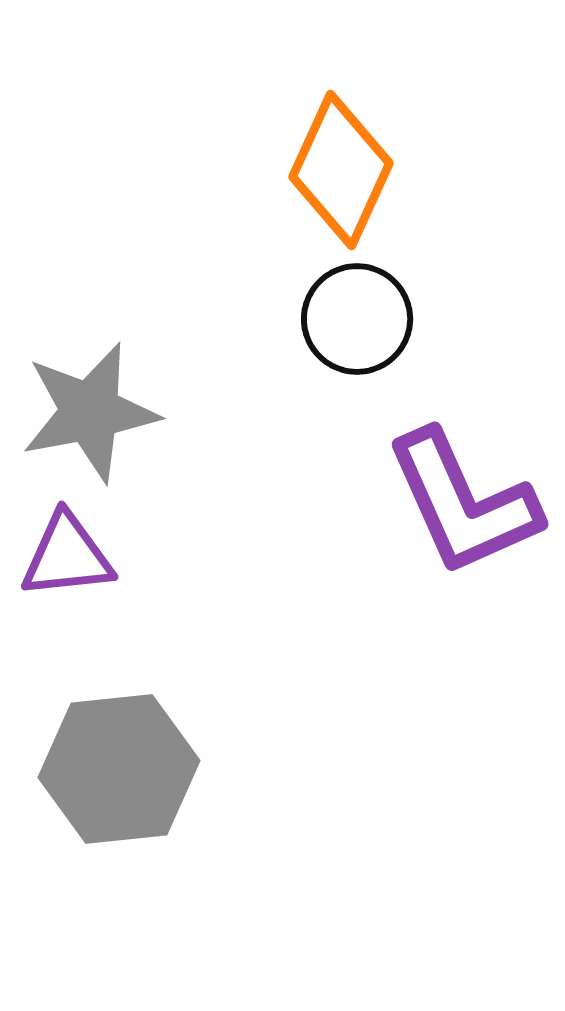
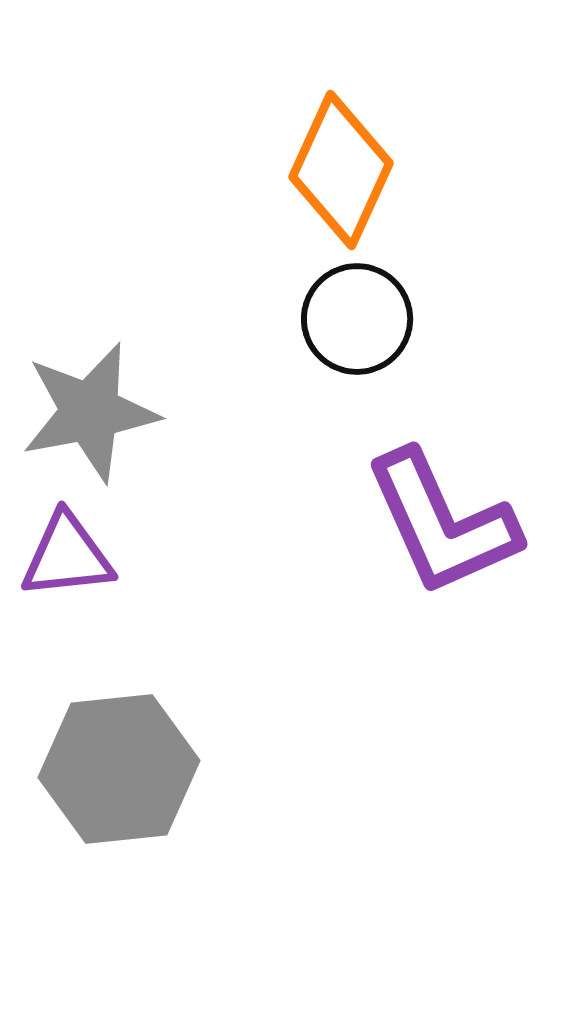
purple L-shape: moved 21 px left, 20 px down
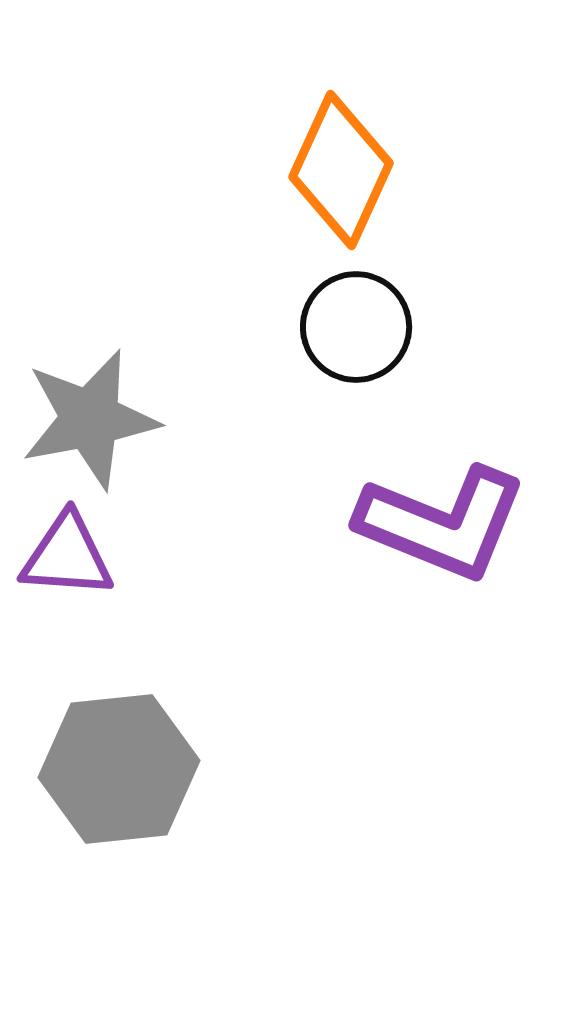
black circle: moved 1 px left, 8 px down
gray star: moved 7 px down
purple L-shape: rotated 44 degrees counterclockwise
purple triangle: rotated 10 degrees clockwise
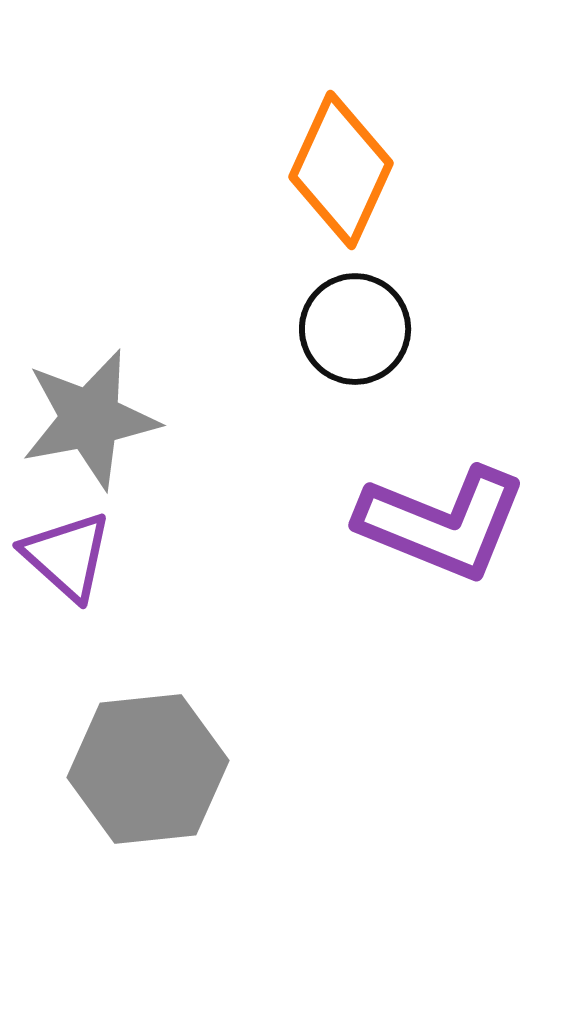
black circle: moved 1 px left, 2 px down
purple triangle: rotated 38 degrees clockwise
gray hexagon: moved 29 px right
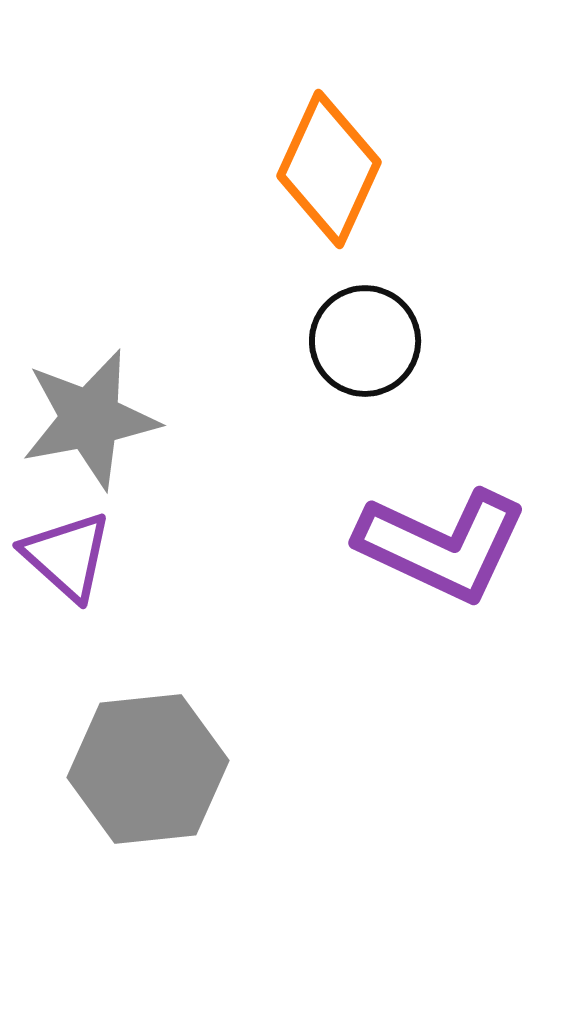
orange diamond: moved 12 px left, 1 px up
black circle: moved 10 px right, 12 px down
purple L-shape: moved 22 px down; rotated 3 degrees clockwise
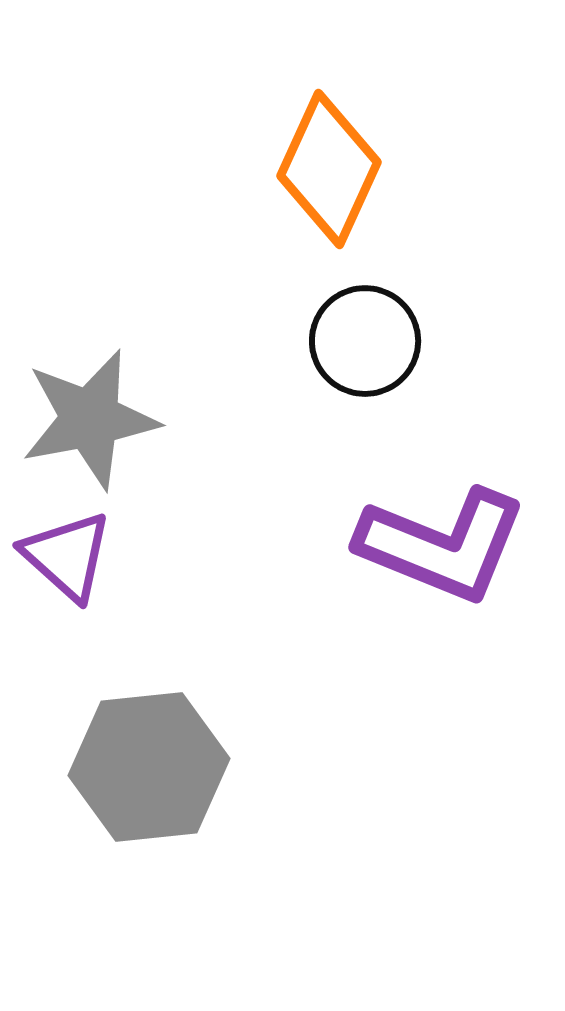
purple L-shape: rotated 3 degrees counterclockwise
gray hexagon: moved 1 px right, 2 px up
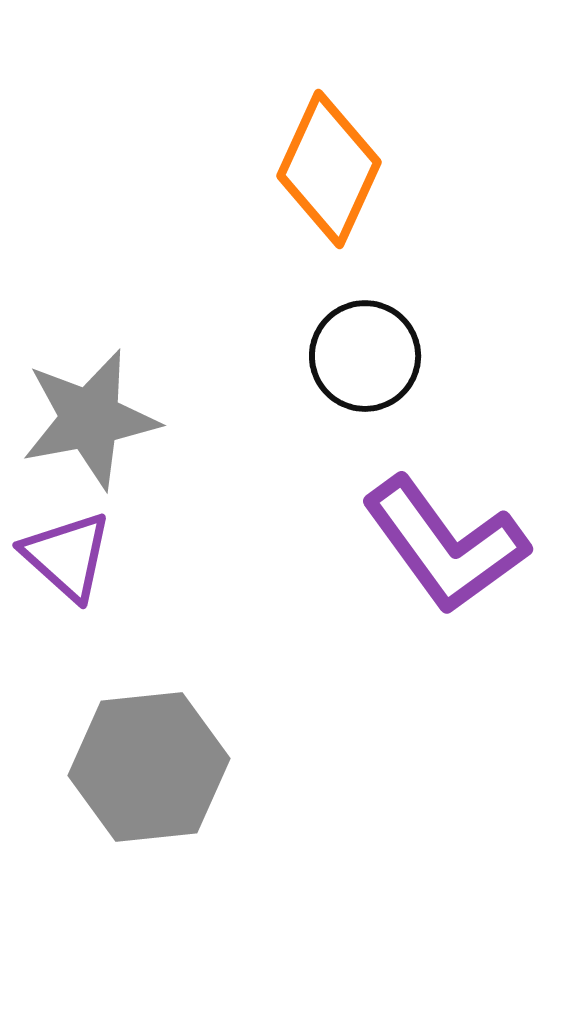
black circle: moved 15 px down
purple L-shape: moved 3 px right; rotated 32 degrees clockwise
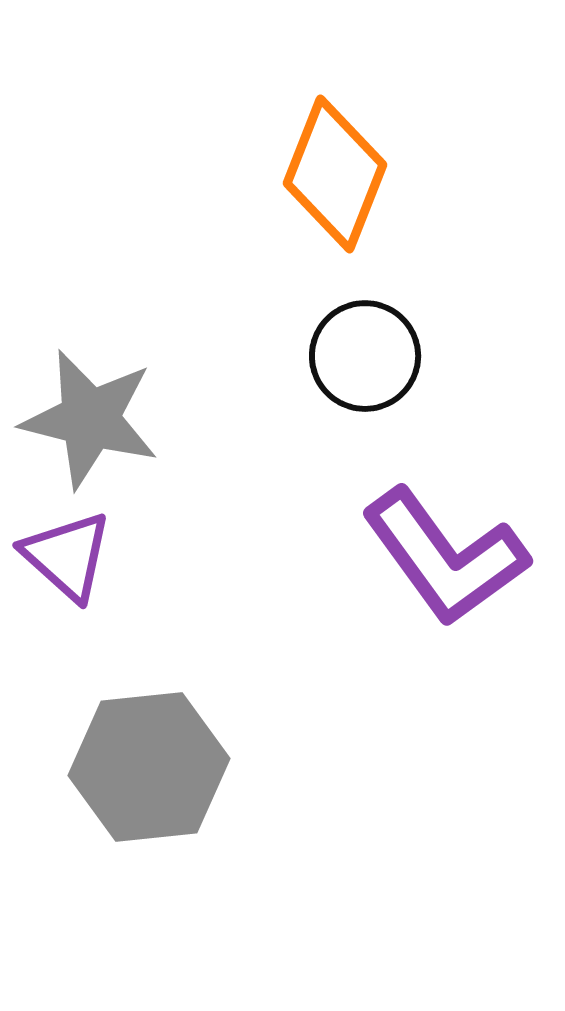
orange diamond: moved 6 px right, 5 px down; rotated 3 degrees counterclockwise
gray star: rotated 25 degrees clockwise
purple L-shape: moved 12 px down
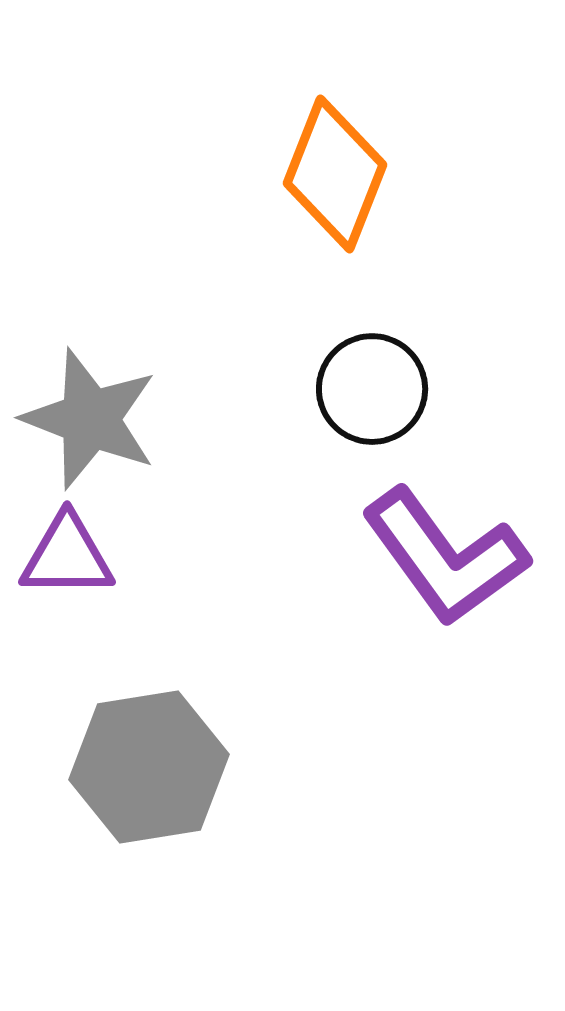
black circle: moved 7 px right, 33 px down
gray star: rotated 7 degrees clockwise
purple triangle: rotated 42 degrees counterclockwise
gray hexagon: rotated 3 degrees counterclockwise
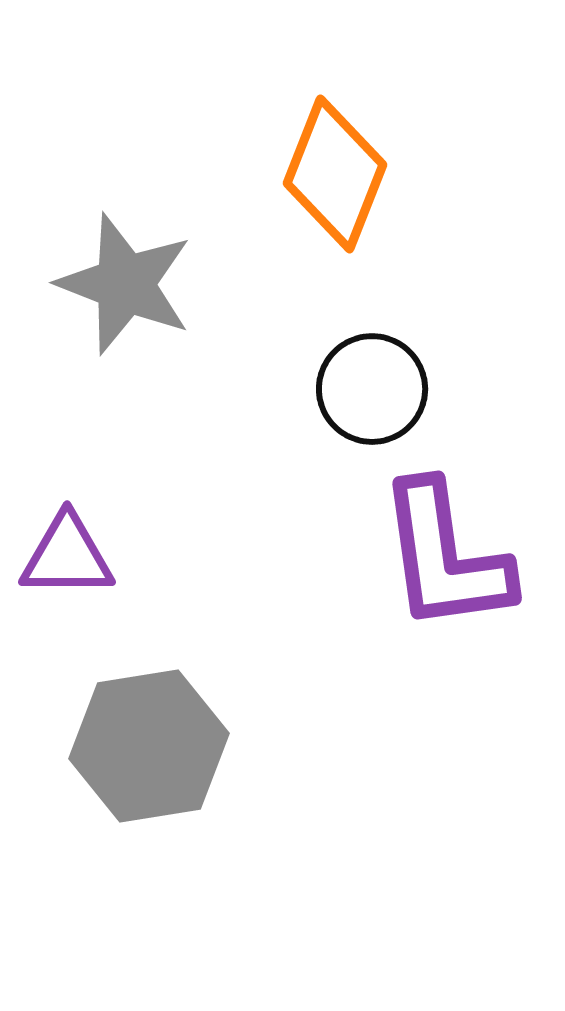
gray star: moved 35 px right, 135 px up
purple L-shape: rotated 28 degrees clockwise
gray hexagon: moved 21 px up
